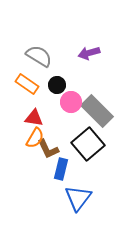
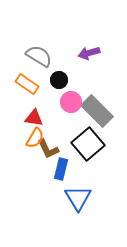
black circle: moved 2 px right, 5 px up
blue triangle: rotated 8 degrees counterclockwise
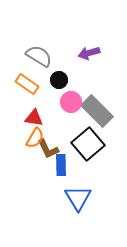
blue rectangle: moved 4 px up; rotated 15 degrees counterclockwise
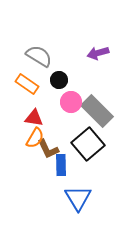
purple arrow: moved 9 px right
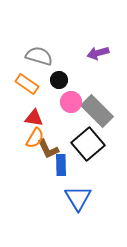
gray semicircle: rotated 16 degrees counterclockwise
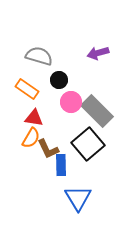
orange rectangle: moved 5 px down
orange semicircle: moved 4 px left
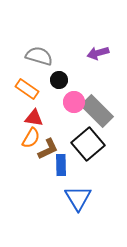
pink circle: moved 3 px right
brown L-shape: rotated 90 degrees counterclockwise
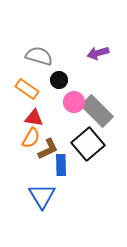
blue triangle: moved 36 px left, 2 px up
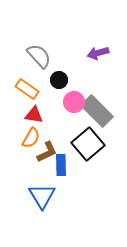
gray semicircle: rotated 32 degrees clockwise
red triangle: moved 3 px up
brown L-shape: moved 1 px left, 3 px down
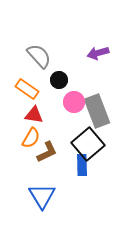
gray rectangle: rotated 24 degrees clockwise
blue rectangle: moved 21 px right
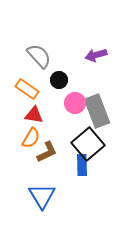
purple arrow: moved 2 px left, 2 px down
pink circle: moved 1 px right, 1 px down
